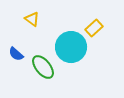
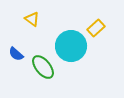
yellow rectangle: moved 2 px right
cyan circle: moved 1 px up
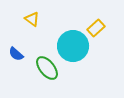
cyan circle: moved 2 px right
green ellipse: moved 4 px right, 1 px down
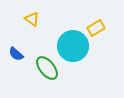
yellow rectangle: rotated 12 degrees clockwise
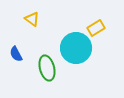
cyan circle: moved 3 px right, 2 px down
blue semicircle: rotated 21 degrees clockwise
green ellipse: rotated 25 degrees clockwise
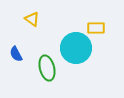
yellow rectangle: rotated 30 degrees clockwise
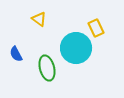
yellow triangle: moved 7 px right
yellow rectangle: rotated 66 degrees clockwise
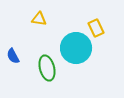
yellow triangle: rotated 28 degrees counterclockwise
blue semicircle: moved 3 px left, 2 px down
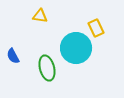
yellow triangle: moved 1 px right, 3 px up
